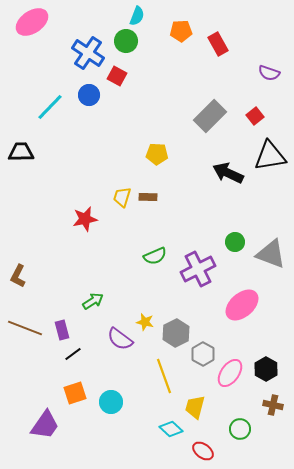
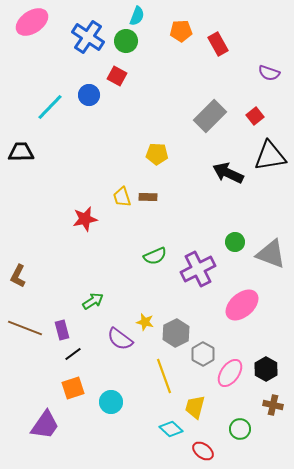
blue cross at (88, 53): moved 16 px up
yellow trapezoid at (122, 197): rotated 35 degrees counterclockwise
orange square at (75, 393): moved 2 px left, 5 px up
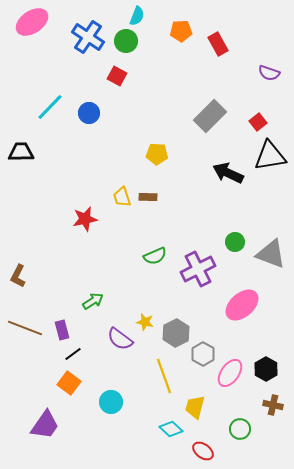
blue circle at (89, 95): moved 18 px down
red square at (255, 116): moved 3 px right, 6 px down
orange square at (73, 388): moved 4 px left, 5 px up; rotated 35 degrees counterclockwise
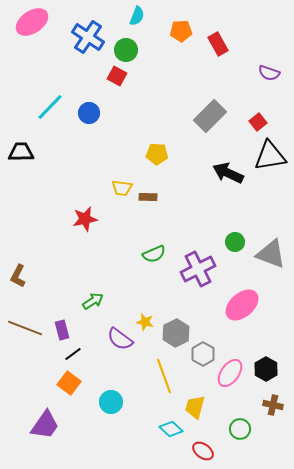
green circle at (126, 41): moved 9 px down
yellow trapezoid at (122, 197): moved 9 px up; rotated 65 degrees counterclockwise
green semicircle at (155, 256): moved 1 px left, 2 px up
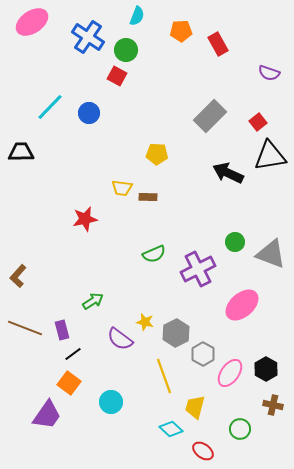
brown L-shape at (18, 276): rotated 15 degrees clockwise
purple trapezoid at (45, 425): moved 2 px right, 10 px up
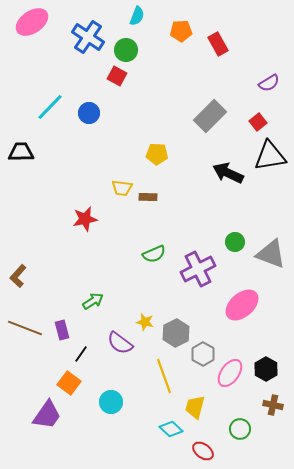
purple semicircle at (269, 73): moved 10 px down; rotated 50 degrees counterclockwise
purple semicircle at (120, 339): moved 4 px down
black line at (73, 354): moved 8 px right; rotated 18 degrees counterclockwise
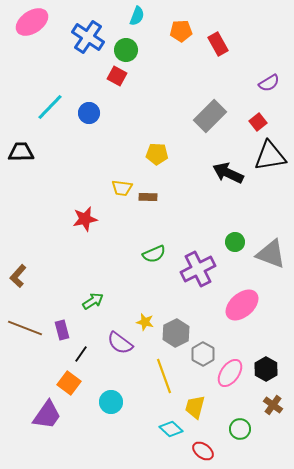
brown cross at (273, 405): rotated 24 degrees clockwise
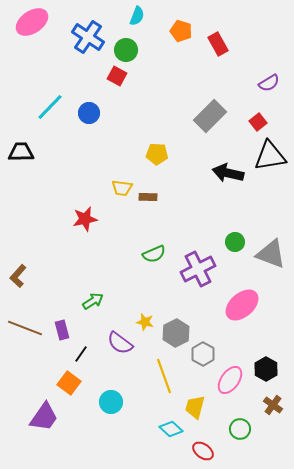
orange pentagon at (181, 31): rotated 20 degrees clockwise
black arrow at (228, 173): rotated 12 degrees counterclockwise
pink ellipse at (230, 373): moved 7 px down
purple trapezoid at (47, 415): moved 3 px left, 2 px down
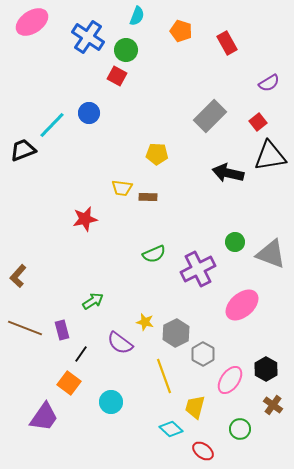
red rectangle at (218, 44): moved 9 px right, 1 px up
cyan line at (50, 107): moved 2 px right, 18 px down
black trapezoid at (21, 152): moved 2 px right, 2 px up; rotated 20 degrees counterclockwise
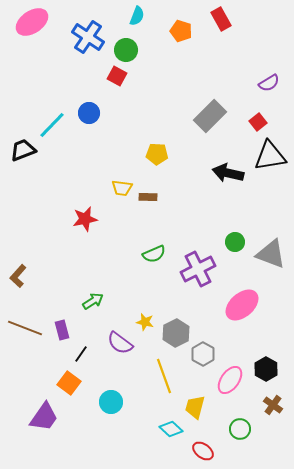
red rectangle at (227, 43): moved 6 px left, 24 px up
